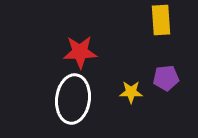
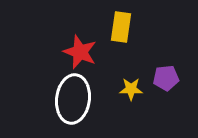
yellow rectangle: moved 40 px left, 7 px down; rotated 12 degrees clockwise
red star: rotated 24 degrees clockwise
yellow star: moved 3 px up
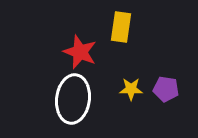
purple pentagon: moved 11 px down; rotated 15 degrees clockwise
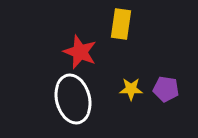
yellow rectangle: moved 3 px up
white ellipse: rotated 21 degrees counterclockwise
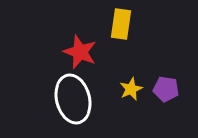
yellow star: rotated 25 degrees counterclockwise
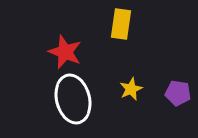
red star: moved 15 px left
purple pentagon: moved 12 px right, 4 px down
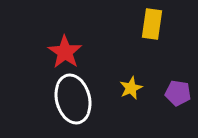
yellow rectangle: moved 31 px right
red star: rotated 12 degrees clockwise
yellow star: moved 1 px up
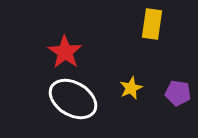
white ellipse: rotated 45 degrees counterclockwise
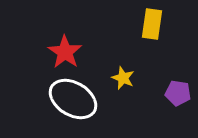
yellow star: moved 8 px left, 10 px up; rotated 25 degrees counterclockwise
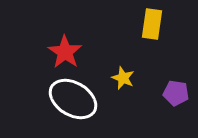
purple pentagon: moved 2 px left
